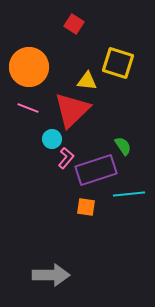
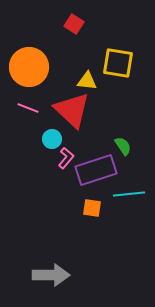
yellow square: rotated 8 degrees counterclockwise
red triangle: rotated 33 degrees counterclockwise
orange square: moved 6 px right, 1 px down
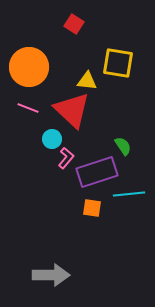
purple rectangle: moved 1 px right, 2 px down
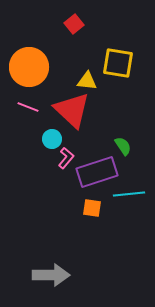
red square: rotated 18 degrees clockwise
pink line: moved 1 px up
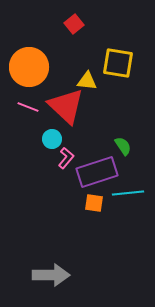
red triangle: moved 6 px left, 4 px up
cyan line: moved 1 px left, 1 px up
orange square: moved 2 px right, 5 px up
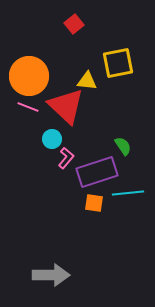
yellow square: rotated 20 degrees counterclockwise
orange circle: moved 9 px down
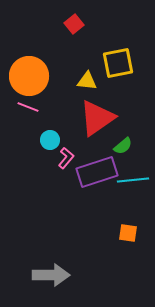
red triangle: moved 31 px right, 12 px down; rotated 42 degrees clockwise
cyan circle: moved 2 px left, 1 px down
green semicircle: rotated 84 degrees clockwise
cyan line: moved 5 px right, 13 px up
orange square: moved 34 px right, 30 px down
